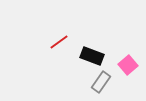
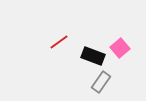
black rectangle: moved 1 px right
pink square: moved 8 px left, 17 px up
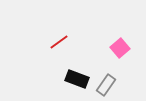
black rectangle: moved 16 px left, 23 px down
gray rectangle: moved 5 px right, 3 px down
